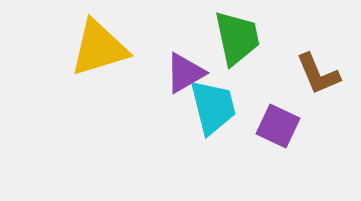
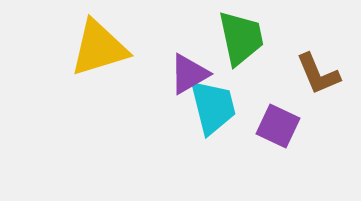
green trapezoid: moved 4 px right
purple triangle: moved 4 px right, 1 px down
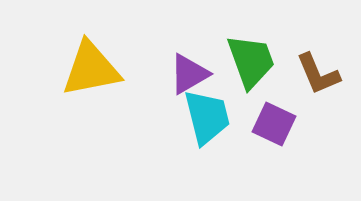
green trapezoid: moved 10 px right, 23 px down; rotated 8 degrees counterclockwise
yellow triangle: moved 8 px left, 21 px down; rotated 6 degrees clockwise
cyan trapezoid: moved 6 px left, 10 px down
purple square: moved 4 px left, 2 px up
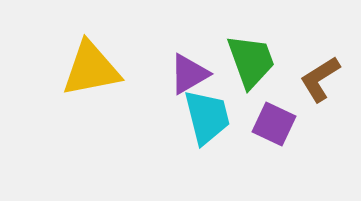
brown L-shape: moved 2 px right, 5 px down; rotated 81 degrees clockwise
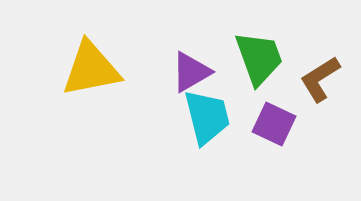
green trapezoid: moved 8 px right, 3 px up
purple triangle: moved 2 px right, 2 px up
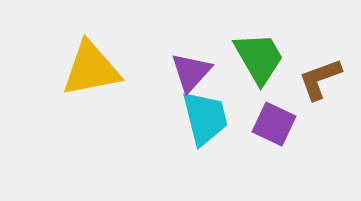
green trapezoid: rotated 10 degrees counterclockwise
purple triangle: rotated 18 degrees counterclockwise
brown L-shape: rotated 12 degrees clockwise
cyan trapezoid: moved 2 px left, 1 px down
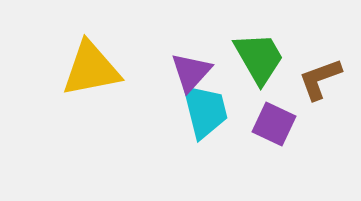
cyan trapezoid: moved 7 px up
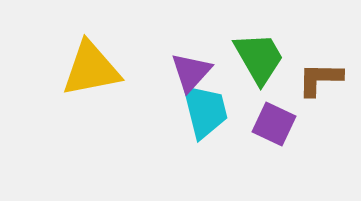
brown L-shape: rotated 21 degrees clockwise
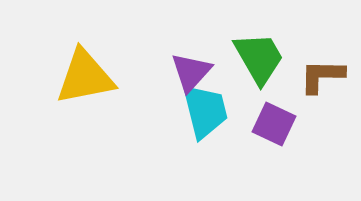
yellow triangle: moved 6 px left, 8 px down
brown L-shape: moved 2 px right, 3 px up
